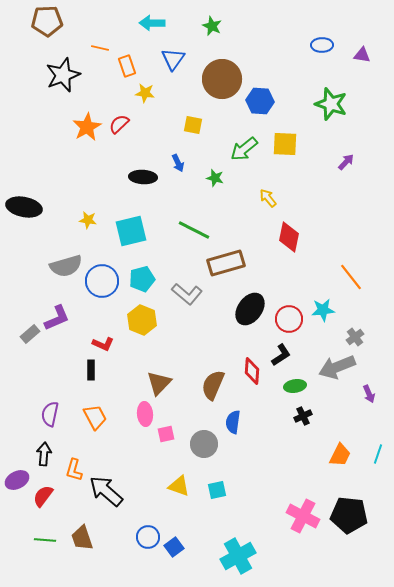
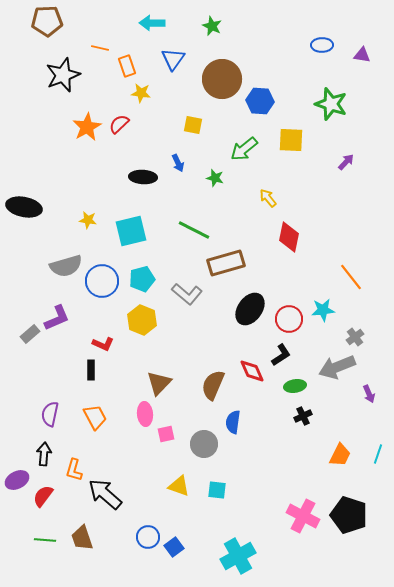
yellow star at (145, 93): moved 4 px left
yellow square at (285, 144): moved 6 px right, 4 px up
red diamond at (252, 371): rotated 28 degrees counterclockwise
cyan square at (217, 490): rotated 18 degrees clockwise
black arrow at (106, 491): moved 1 px left, 3 px down
black pentagon at (349, 515): rotated 12 degrees clockwise
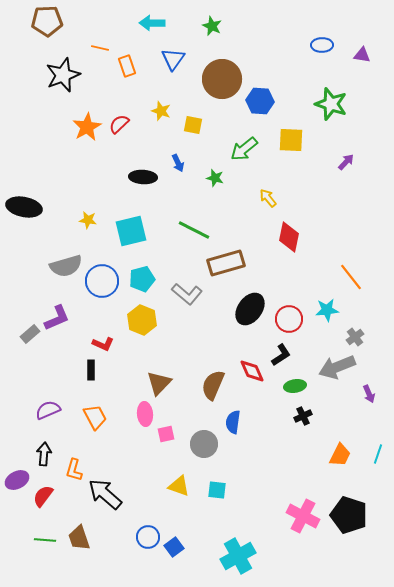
yellow star at (141, 93): moved 20 px right, 18 px down; rotated 12 degrees clockwise
cyan star at (323, 310): moved 4 px right
purple semicircle at (50, 414): moved 2 px left, 4 px up; rotated 55 degrees clockwise
brown trapezoid at (82, 538): moved 3 px left
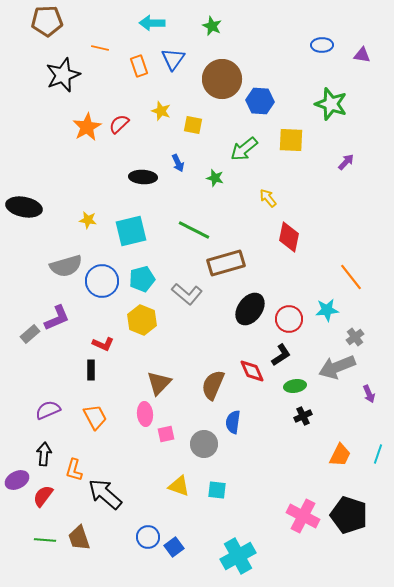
orange rectangle at (127, 66): moved 12 px right
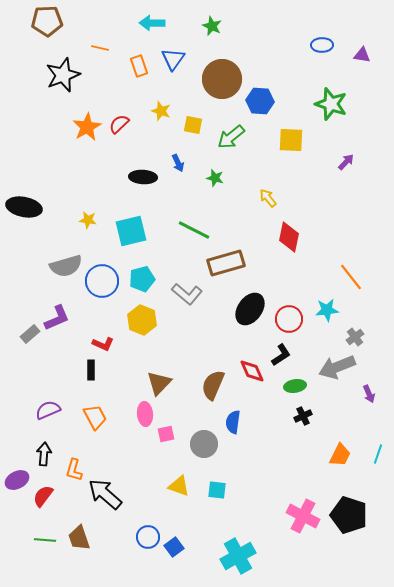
green arrow at (244, 149): moved 13 px left, 12 px up
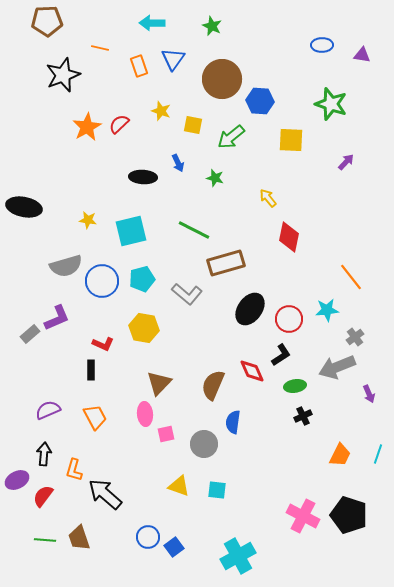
yellow hexagon at (142, 320): moved 2 px right, 8 px down; rotated 12 degrees counterclockwise
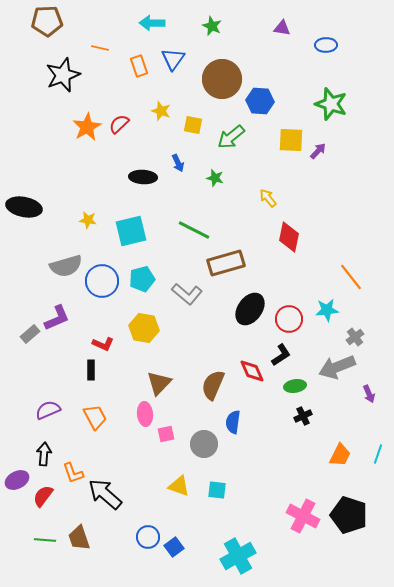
blue ellipse at (322, 45): moved 4 px right
purple triangle at (362, 55): moved 80 px left, 27 px up
purple arrow at (346, 162): moved 28 px left, 11 px up
orange L-shape at (74, 470): moved 1 px left, 3 px down; rotated 35 degrees counterclockwise
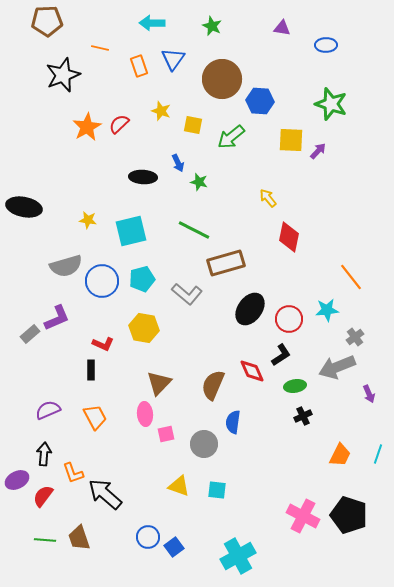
green star at (215, 178): moved 16 px left, 4 px down
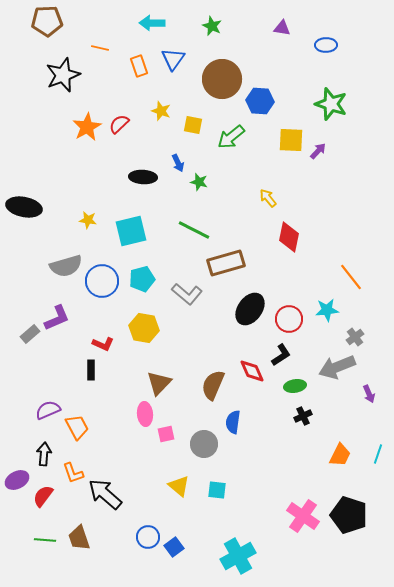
orange trapezoid at (95, 417): moved 18 px left, 10 px down
yellow triangle at (179, 486): rotated 20 degrees clockwise
pink cross at (303, 516): rotated 8 degrees clockwise
